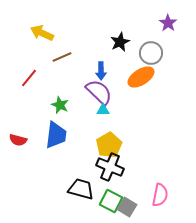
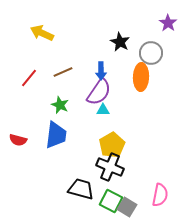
black star: rotated 18 degrees counterclockwise
brown line: moved 1 px right, 15 px down
orange ellipse: rotated 56 degrees counterclockwise
purple semicircle: rotated 80 degrees clockwise
yellow pentagon: moved 3 px right
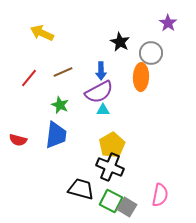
purple semicircle: rotated 28 degrees clockwise
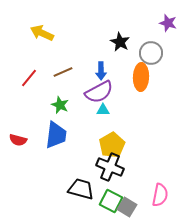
purple star: rotated 18 degrees counterclockwise
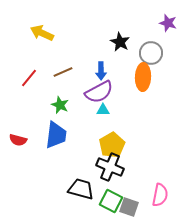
orange ellipse: moved 2 px right
gray square: moved 2 px right; rotated 12 degrees counterclockwise
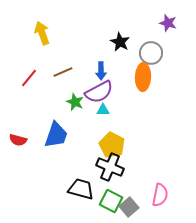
yellow arrow: rotated 45 degrees clockwise
green star: moved 15 px right, 3 px up
blue trapezoid: rotated 12 degrees clockwise
yellow pentagon: rotated 15 degrees counterclockwise
gray square: rotated 30 degrees clockwise
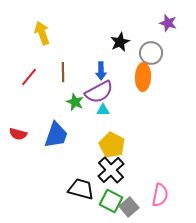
black star: rotated 18 degrees clockwise
brown line: rotated 66 degrees counterclockwise
red line: moved 1 px up
red semicircle: moved 6 px up
black cross: moved 1 px right, 3 px down; rotated 24 degrees clockwise
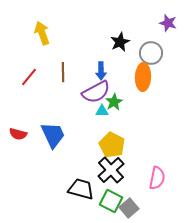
purple semicircle: moved 3 px left
green star: moved 39 px right; rotated 18 degrees clockwise
cyan triangle: moved 1 px left, 1 px down
blue trapezoid: moved 3 px left; rotated 44 degrees counterclockwise
pink semicircle: moved 3 px left, 17 px up
gray square: moved 1 px down
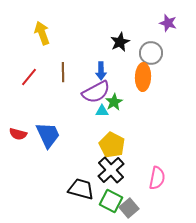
blue trapezoid: moved 5 px left
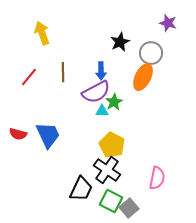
orange ellipse: rotated 24 degrees clockwise
black cross: moved 4 px left; rotated 12 degrees counterclockwise
black trapezoid: rotated 100 degrees clockwise
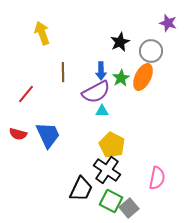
gray circle: moved 2 px up
red line: moved 3 px left, 17 px down
green star: moved 7 px right, 24 px up
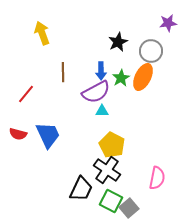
purple star: rotated 24 degrees counterclockwise
black star: moved 2 px left
